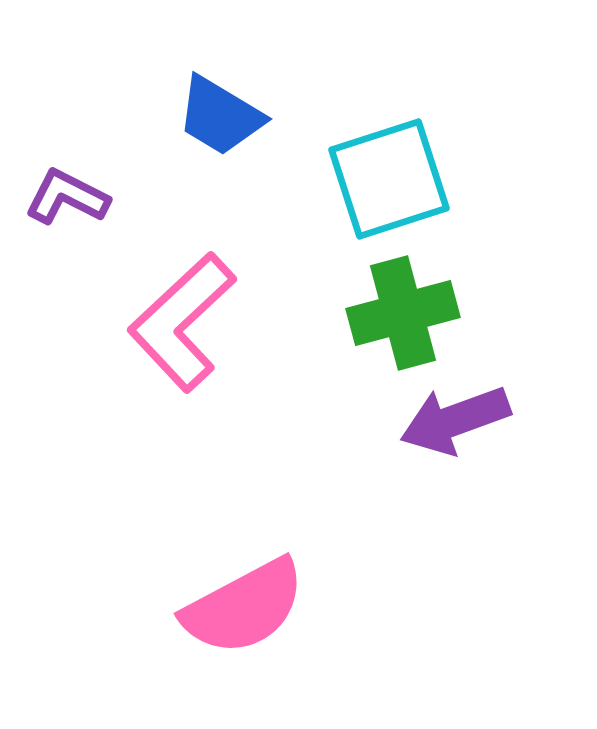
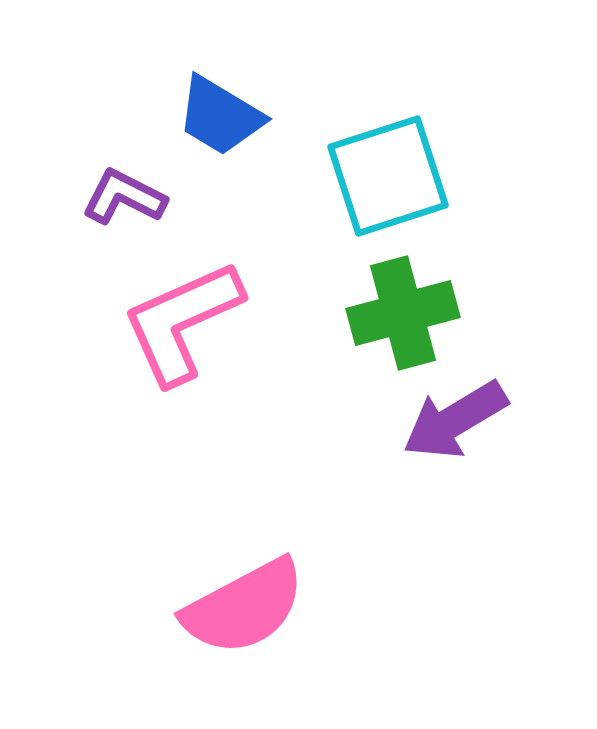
cyan square: moved 1 px left, 3 px up
purple L-shape: moved 57 px right
pink L-shape: rotated 19 degrees clockwise
purple arrow: rotated 11 degrees counterclockwise
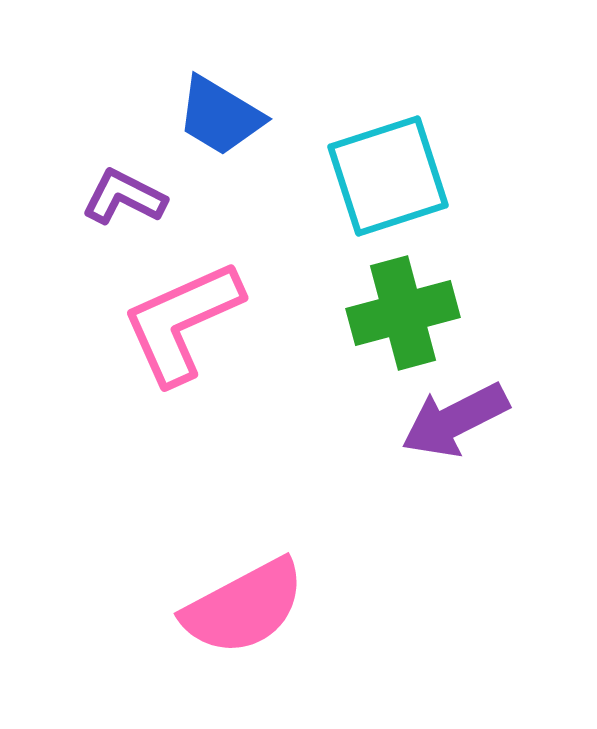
purple arrow: rotated 4 degrees clockwise
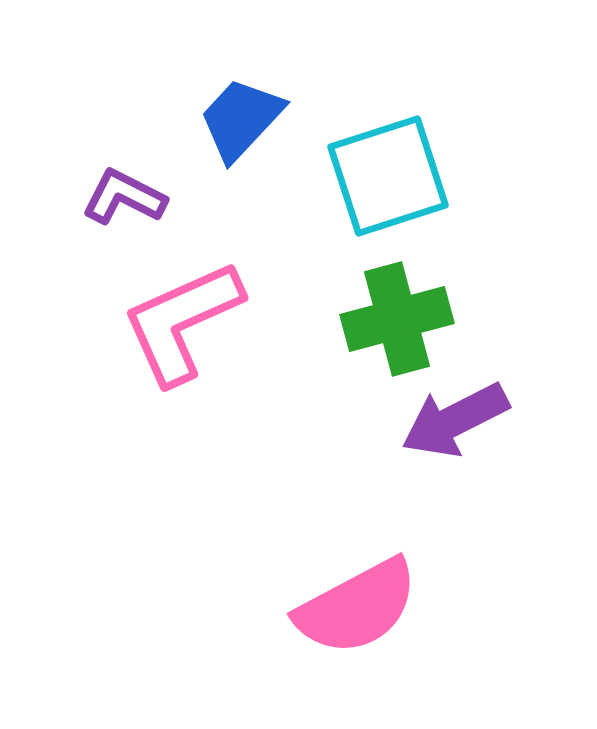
blue trapezoid: moved 21 px right, 3 px down; rotated 102 degrees clockwise
green cross: moved 6 px left, 6 px down
pink semicircle: moved 113 px right
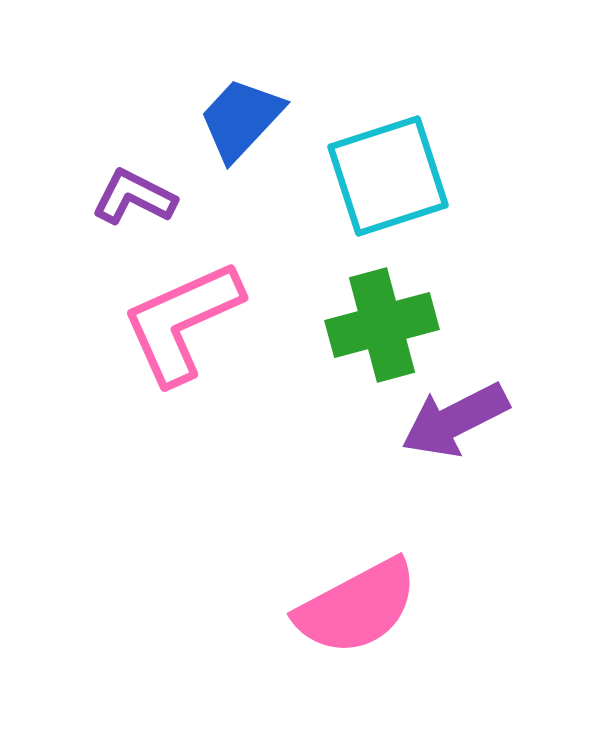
purple L-shape: moved 10 px right
green cross: moved 15 px left, 6 px down
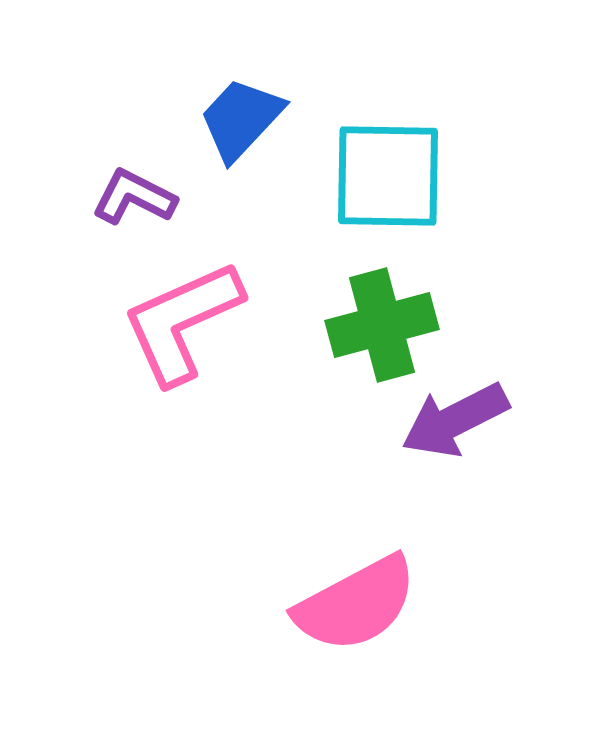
cyan square: rotated 19 degrees clockwise
pink semicircle: moved 1 px left, 3 px up
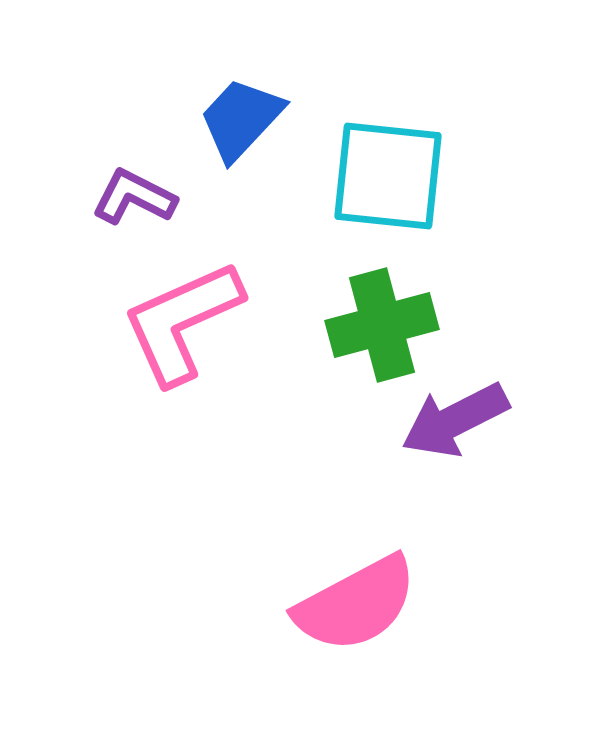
cyan square: rotated 5 degrees clockwise
